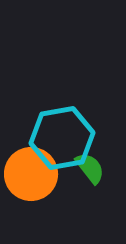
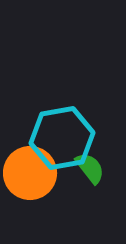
orange circle: moved 1 px left, 1 px up
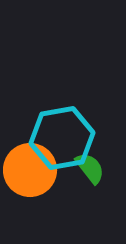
orange circle: moved 3 px up
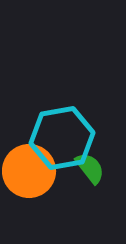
orange circle: moved 1 px left, 1 px down
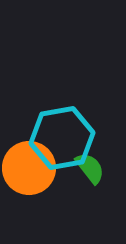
orange circle: moved 3 px up
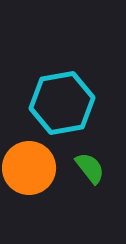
cyan hexagon: moved 35 px up
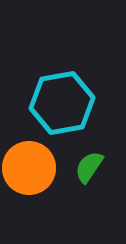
green semicircle: moved 1 px left, 1 px up; rotated 108 degrees counterclockwise
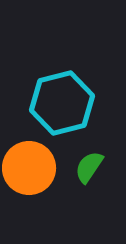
cyan hexagon: rotated 4 degrees counterclockwise
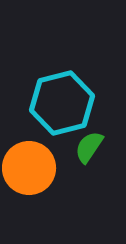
green semicircle: moved 20 px up
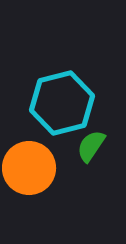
green semicircle: moved 2 px right, 1 px up
